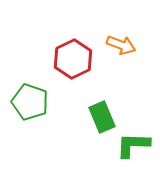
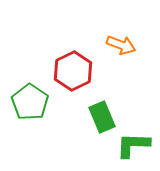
red hexagon: moved 12 px down
green pentagon: rotated 15 degrees clockwise
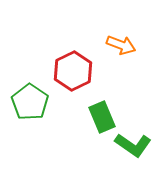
green L-shape: rotated 147 degrees counterclockwise
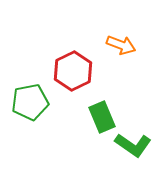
green pentagon: rotated 27 degrees clockwise
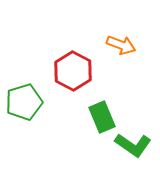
red hexagon: rotated 6 degrees counterclockwise
green pentagon: moved 6 px left; rotated 6 degrees counterclockwise
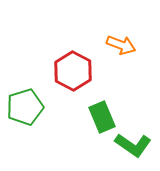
green pentagon: moved 1 px right, 5 px down
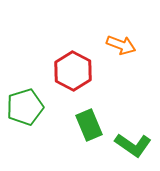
green rectangle: moved 13 px left, 8 px down
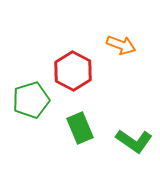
green pentagon: moved 6 px right, 7 px up
green rectangle: moved 9 px left, 3 px down
green L-shape: moved 1 px right, 4 px up
